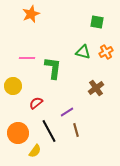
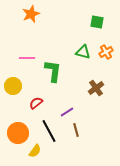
green L-shape: moved 3 px down
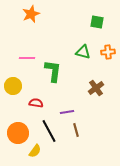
orange cross: moved 2 px right; rotated 24 degrees clockwise
red semicircle: rotated 48 degrees clockwise
purple line: rotated 24 degrees clockwise
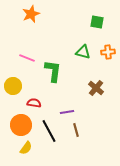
pink line: rotated 21 degrees clockwise
brown cross: rotated 14 degrees counterclockwise
red semicircle: moved 2 px left
orange circle: moved 3 px right, 8 px up
yellow semicircle: moved 9 px left, 3 px up
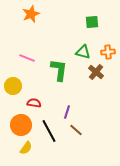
green square: moved 5 px left; rotated 16 degrees counterclockwise
green L-shape: moved 6 px right, 1 px up
brown cross: moved 16 px up
purple line: rotated 64 degrees counterclockwise
brown line: rotated 32 degrees counterclockwise
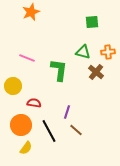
orange star: moved 2 px up
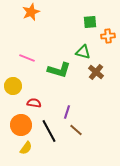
green square: moved 2 px left
orange cross: moved 16 px up
green L-shape: rotated 100 degrees clockwise
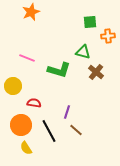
yellow semicircle: rotated 112 degrees clockwise
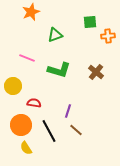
green triangle: moved 28 px left, 17 px up; rotated 35 degrees counterclockwise
purple line: moved 1 px right, 1 px up
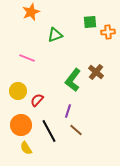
orange cross: moved 4 px up
green L-shape: moved 14 px right, 10 px down; rotated 110 degrees clockwise
yellow circle: moved 5 px right, 5 px down
red semicircle: moved 3 px right, 3 px up; rotated 56 degrees counterclockwise
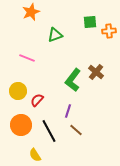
orange cross: moved 1 px right, 1 px up
yellow semicircle: moved 9 px right, 7 px down
